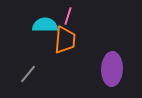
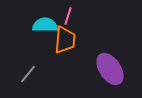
purple ellipse: moved 2 px left; rotated 36 degrees counterclockwise
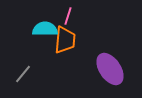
cyan semicircle: moved 4 px down
gray line: moved 5 px left
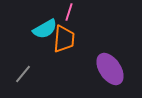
pink line: moved 1 px right, 4 px up
cyan semicircle: rotated 150 degrees clockwise
orange trapezoid: moved 1 px left, 1 px up
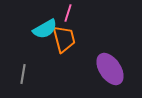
pink line: moved 1 px left, 1 px down
orange trapezoid: rotated 20 degrees counterclockwise
gray line: rotated 30 degrees counterclockwise
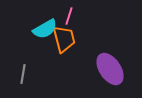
pink line: moved 1 px right, 3 px down
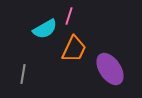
orange trapezoid: moved 10 px right, 10 px down; rotated 40 degrees clockwise
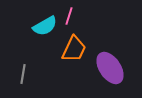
cyan semicircle: moved 3 px up
purple ellipse: moved 1 px up
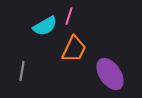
purple ellipse: moved 6 px down
gray line: moved 1 px left, 3 px up
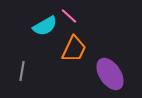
pink line: rotated 66 degrees counterclockwise
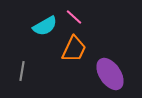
pink line: moved 5 px right, 1 px down
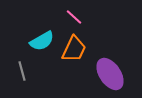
cyan semicircle: moved 3 px left, 15 px down
gray line: rotated 24 degrees counterclockwise
